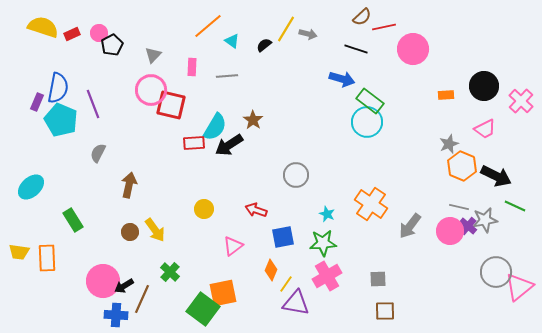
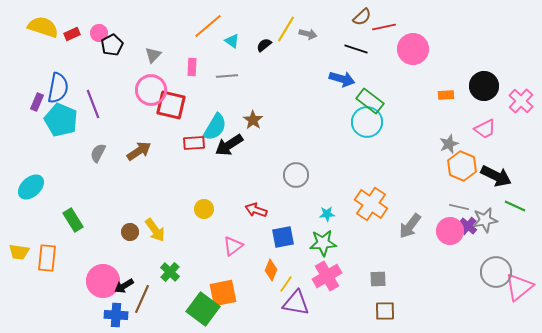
brown arrow at (129, 185): moved 10 px right, 34 px up; rotated 45 degrees clockwise
cyan star at (327, 214): rotated 28 degrees counterclockwise
orange rectangle at (47, 258): rotated 8 degrees clockwise
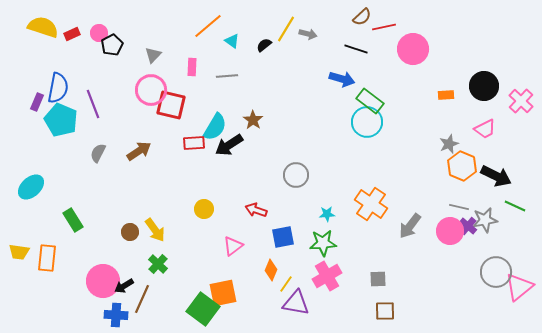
green cross at (170, 272): moved 12 px left, 8 px up
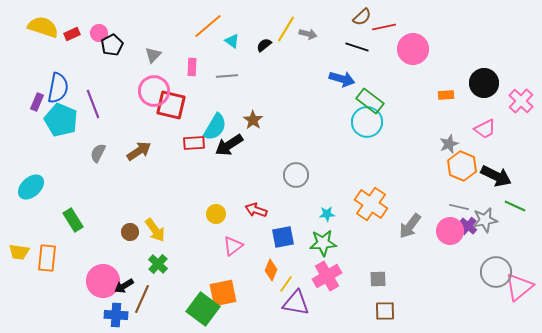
black line at (356, 49): moved 1 px right, 2 px up
black circle at (484, 86): moved 3 px up
pink circle at (151, 90): moved 3 px right, 1 px down
yellow circle at (204, 209): moved 12 px right, 5 px down
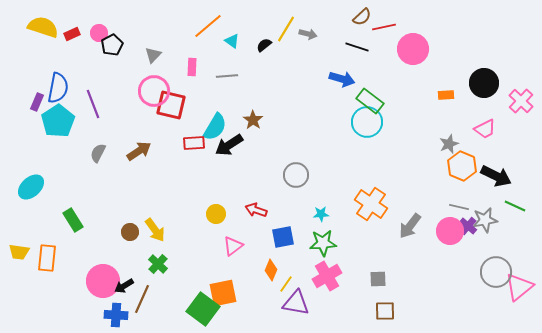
cyan pentagon at (61, 120): moved 3 px left, 1 px down; rotated 16 degrees clockwise
cyan star at (327, 214): moved 6 px left
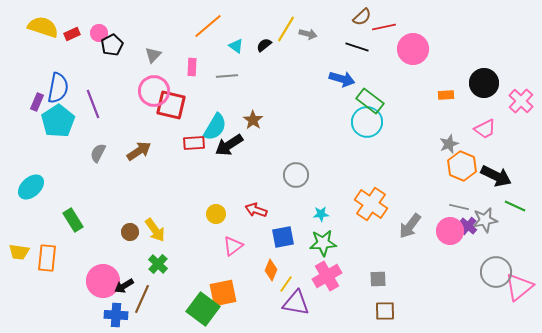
cyan triangle at (232, 41): moved 4 px right, 5 px down
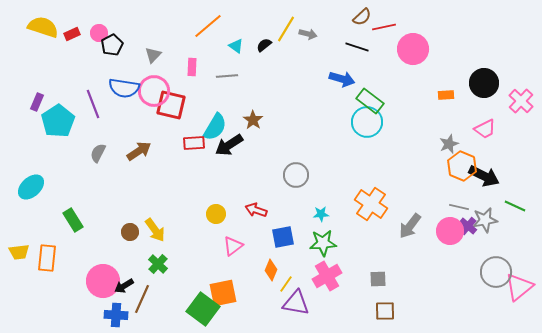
blue semicircle at (58, 88): moved 66 px right; rotated 88 degrees clockwise
black arrow at (496, 176): moved 12 px left
yellow trapezoid at (19, 252): rotated 15 degrees counterclockwise
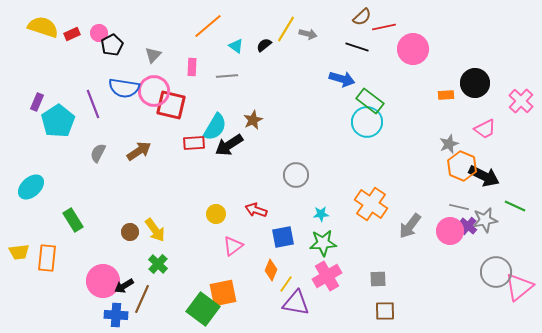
black circle at (484, 83): moved 9 px left
brown star at (253, 120): rotated 12 degrees clockwise
